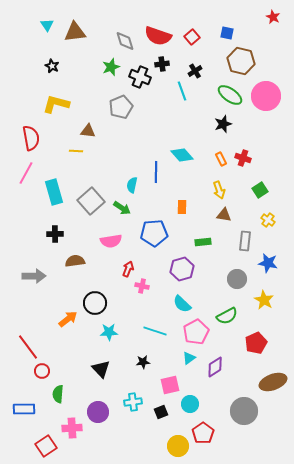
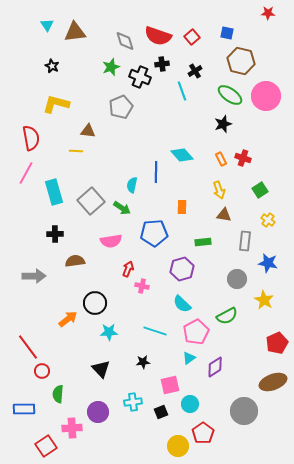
red star at (273, 17): moved 5 px left, 4 px up; rotated 24 degrees counterclockwise
red pentagon at (256, 343): moved 21 px right
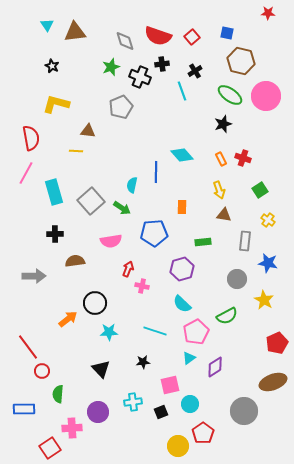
red square at (46, 446): moved 4 px right, 2 px down
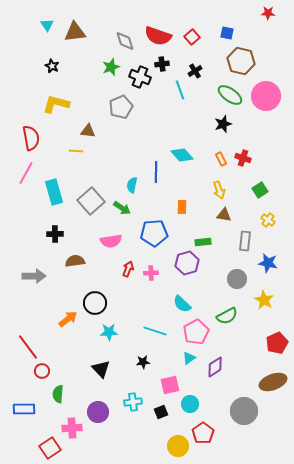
cyan line at (182, 91): moved 2 px left, 1 px up
purple hexagon at (182, 269): moved 5 px right, 6 px up
pink cross at (142, 286): moved 9 px right, 13 px up; rotated 16 degrees counterclockwise
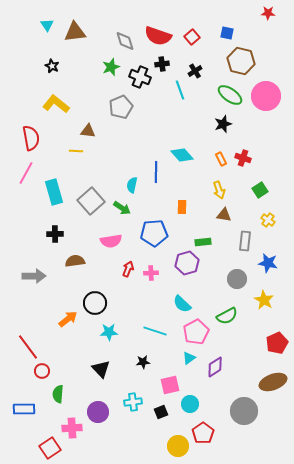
yellow L-shape at (56, 104): rotated 24 degrees clockwise
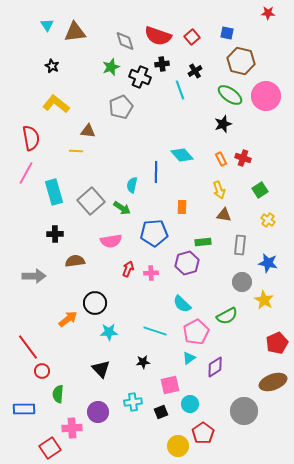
gray rectangle at (245, 241): moved 5 px left, 4 px down
gray circle at (237, 279): moved 5 px right, 3 px down
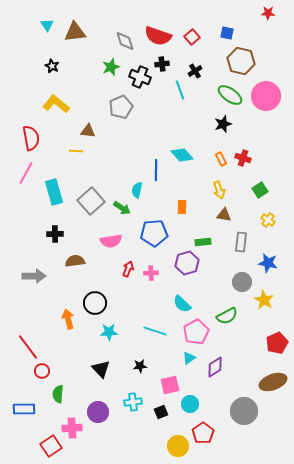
blue line at (156, 172): moved 2 px up
cyan semicircle at (132, 185): moved 5 px right, 5 px down
gray rectangle at (240, 245): moved 1 px right, 3 px up
orange arrow at (68, 319): rotated 66 degrees counterclockwise
black star at (143, 362): moved 3 px left, 4 px down
red square at (50, 448): moved 1 px right, 2 px up
